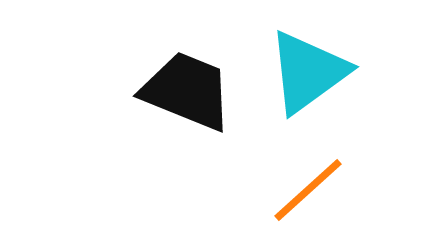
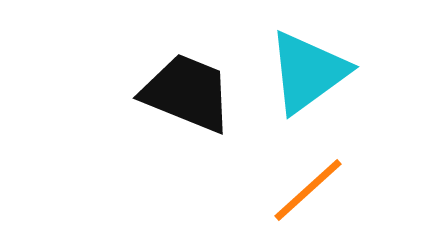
black trapezoid: moved 2 px down
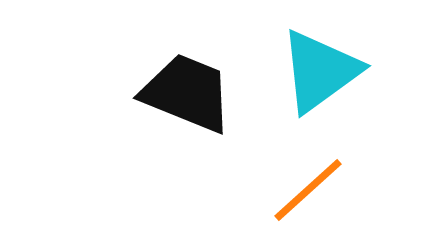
cyan triangle: moved 12 px right, 1 px up
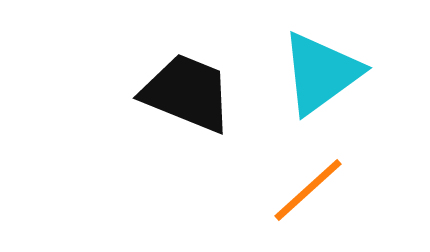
cyan triangle: moved 1 px right, 2 px down
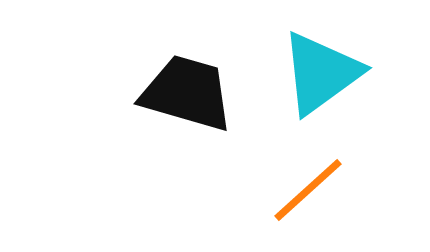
black trapezoid: rotated 6 degrees counterclockwise
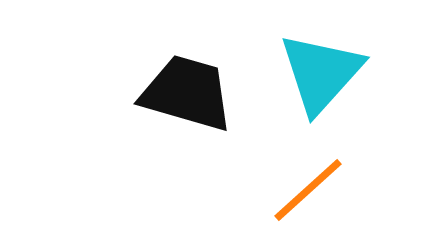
cyan triangle: rotated 12 degrees counterclockwise
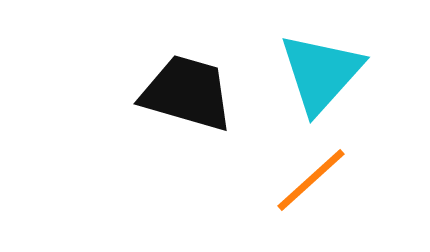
orange line: moved 3 px right, 10 px up
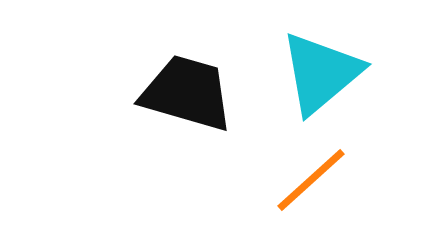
cyan triangle: rotated 8 degrees clockwise
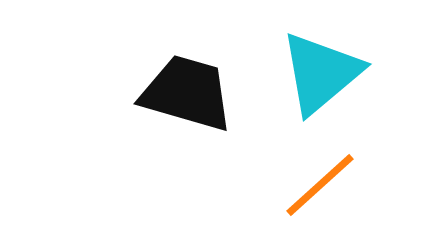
orange line: moved 9 px right, 5 px down
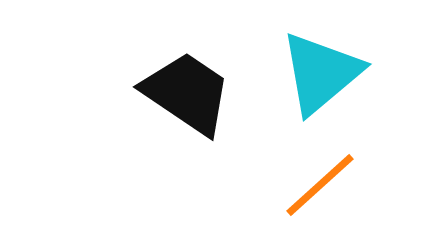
black trapezoid: rotated 18 degrees clockwise
